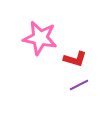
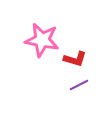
pink star: moved 2 px right, 2 px down
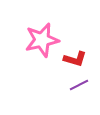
pink star: rotated 24 degrees counterclockwise
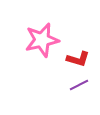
red L-shape: moved 3 px right
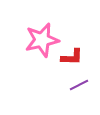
red L-shape: moved 6 px left, 2 px up; rotated 15 degrees counterclockwise
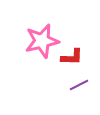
pink star: moved 1 px down
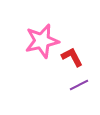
red L-shape: rotated 120 degrees counterclockwise
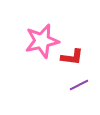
red L-shape: rotated 125 degrees clockwise
